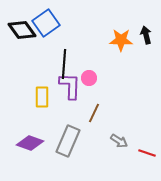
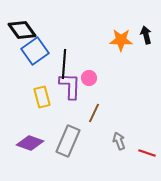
blue square: moved 11 px left, 28 px down
yellow rectangle: rotated 15 degrees counterclockwise
gray arrow: rotated 144 degrees counterclockwise
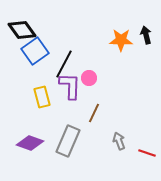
black line: rotated 24 degrees clockwise
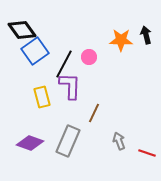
pink circle: moved 21 px up
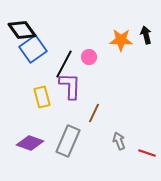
blue square: moved 2 px left, 2 px up
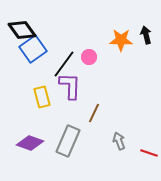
black line: rotated 8 degrees clockwise
red line: moved 2 px right
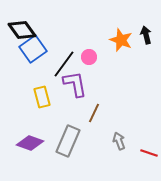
orange star: rotated 20 degrees clockwise
purple L-shape: moved 5 px right, 2 px up; rotated 12 degrees counterclockwise
